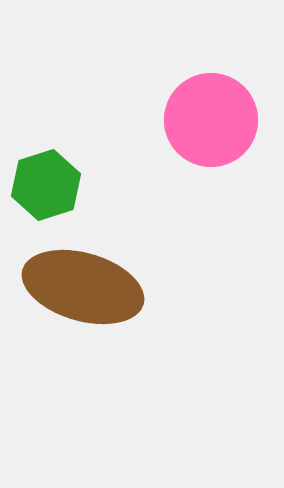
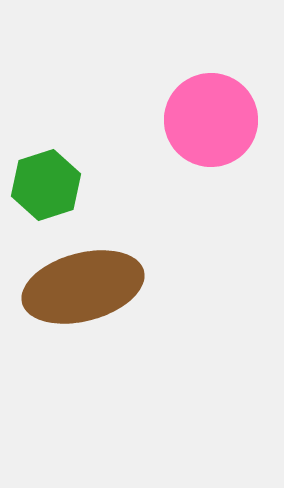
brown ellipse: rotated 31 degrees counterclockwise
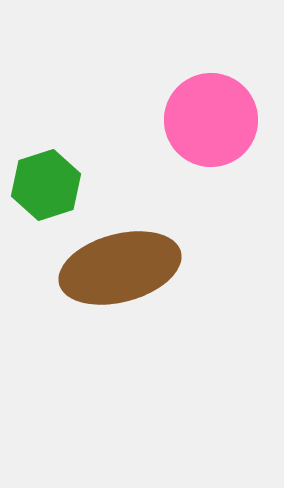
brown ellipse: moved 37 px right, 19 px up
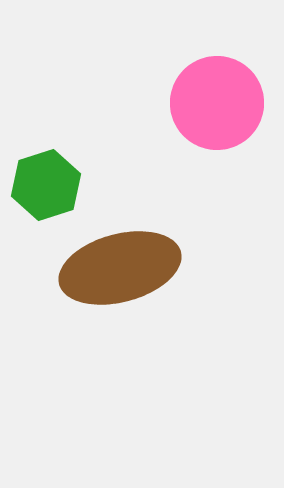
pink circle: moved 6 px right, 17 px up
